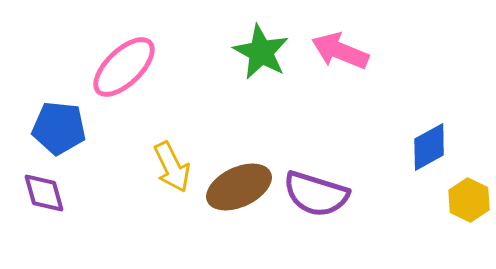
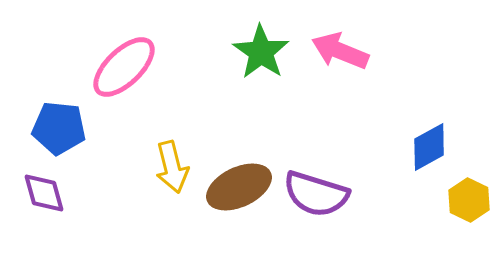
green star: rotated 6 degrees clockwise
yellow arrow: rotated 12 degrees clockwise
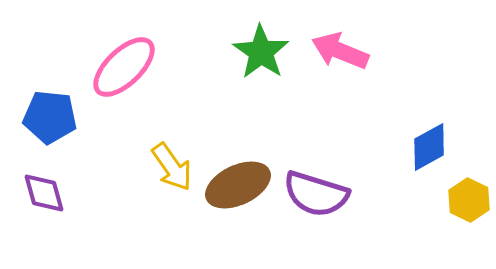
blue pentagon: moved 9 px left, 11 px up
yellow arrow: rotated 21 degrees counterclockwise
brown ellipse: moved 1 px left, 2 px up
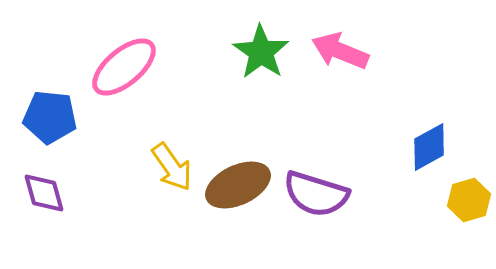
pink ellipse: rotated 4 degrees clockwise
yellow hexagon: rotated 18 degrees clockwise
